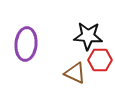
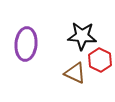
black star: moved 6 px left
red hexagon: rotated 25 degrees clockwise
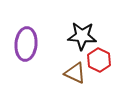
red hexagon: moved 1 px left
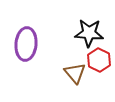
black star: moved 7 px right, 3 px up
brown triangle: rotated 25 degrees clockwise
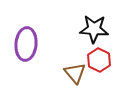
black star: moved 5 px right, 4 px up
